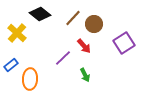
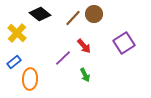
brown circle: moved 10 px up
blue rectangle: moved 3 px right, 3 px up
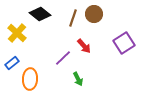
brown line: rotated 24 degrees counterclockwise
blue rectangle: moved 2 px left, 1 px down
green arrow: moved 7 px left, 4 px down
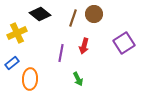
yellow cross: rotated 24 degrees clockwise
red arrow: rotated 56 degrees clockwise
purple line: moved 2 px left, 5 px up; rotated 36 degrees counterclockwise
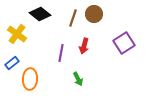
yellow cross: moved 1 px down; rotated 30 degrees counterclockwise
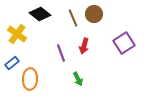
brown line: rotated 42 degrees counterclockwise
purple line: rotated 30 degrees counterclockwise
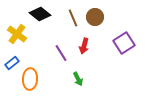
brown circle: moved 1 px right, 3 px down
purple line: rotated 12 degrees counterclockwise
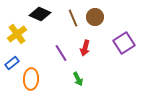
black diamond: rotated 15 degrees counterclockwise
yellow cross: rotated 18 degrees clockwise
red arrow: moved 1 px right, 2 px down
orange ellipse: moved 1 px right
